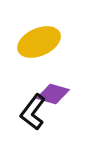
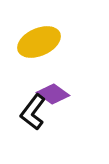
purple diamond: rotated 20 degrees clockwise
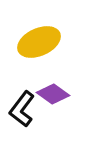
black L-shape: moved 11 px left, 3 px up
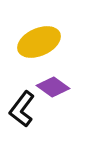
purple diamond: moved 7 px up
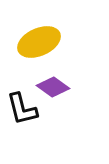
black L-shape: rotated 51 degrees counterclockwise
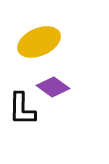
black L-shape: rotated 15 degrees clockwise
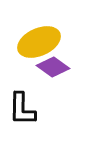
purple diamond: moved 20 px up
